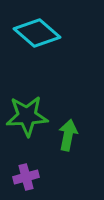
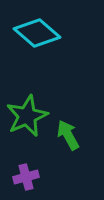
green star: rotated 21 degrees counterclockwise
green arrow: rotated 40 degrees counterclockwise
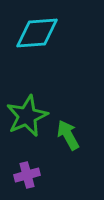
cyan diamond: rotated 45 degrees counterclockwise
purple cross: moved 1 px right, 2 px up
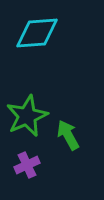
purple cross: moved 10 px up; rotated 10 degrees counterclockwise
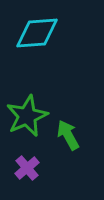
purple cross: moved 3 px down; rotated 15 degrees counterclockwise
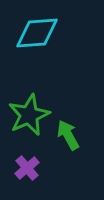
green star: moved 2 px right, 1 px up
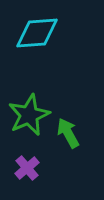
green arrow: moved 2 px up
